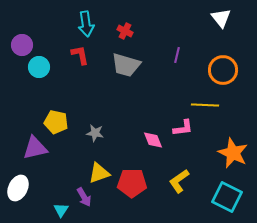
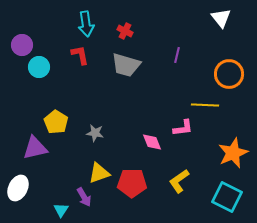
orange circle: moved 6 px right, 4 px down
yellow pentagon: rotated 20 degrees clockwise
pink diamond: moved 1 px left, 2 px down
orange star: rotated 24 degrees clockwise
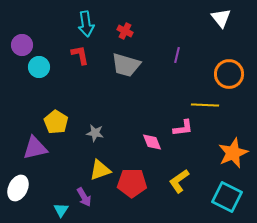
yellow triangle: moved 1 px right, 3 px up
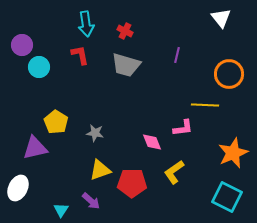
yellow L-shape: moved 5 px left, 9 px up
purple arrow: moved 7 px right, 4 px down; rotated 18 degrees counterclockwise
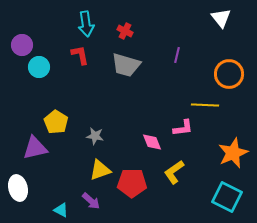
gray star: moved 3 px down
white ellipse: rotated 40 degrees counterclockwise
cyan triangle: rotated 35 degrees counterclockwise
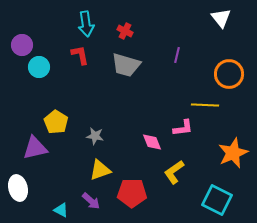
red pentagon: moved 10 px down
cyan square: moved 10 px left, 3 px down
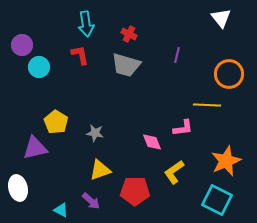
red cross: moved 4 px right, 3 px down
yellow line: moved 2 px right
gray star: moved 3 px up
orange star: moved 7 px left, 8 px down
red pentagon: moved 3 px right, 2 px up
